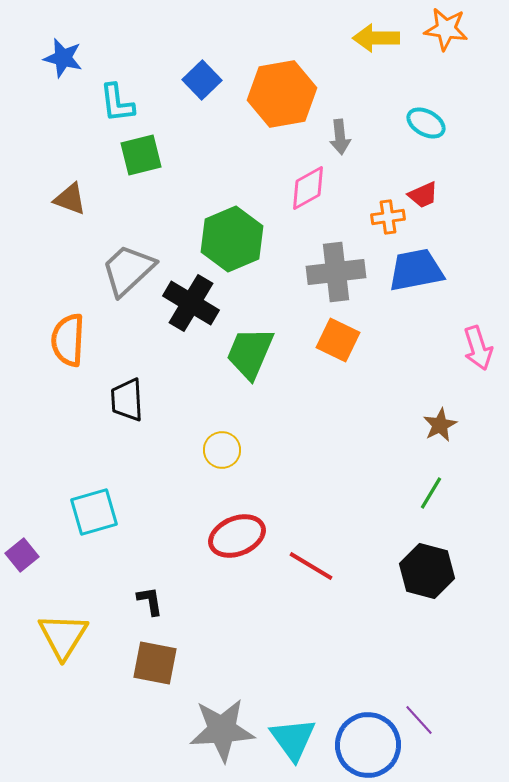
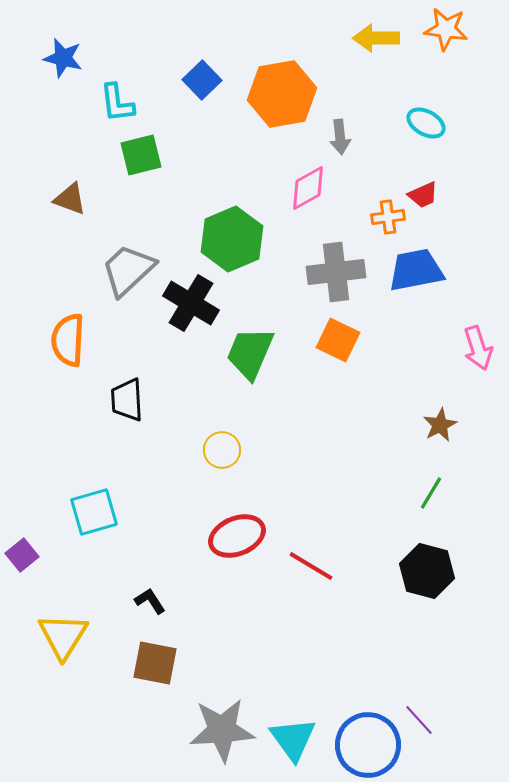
black L-shape: rotated 24 degrees counterclockwise
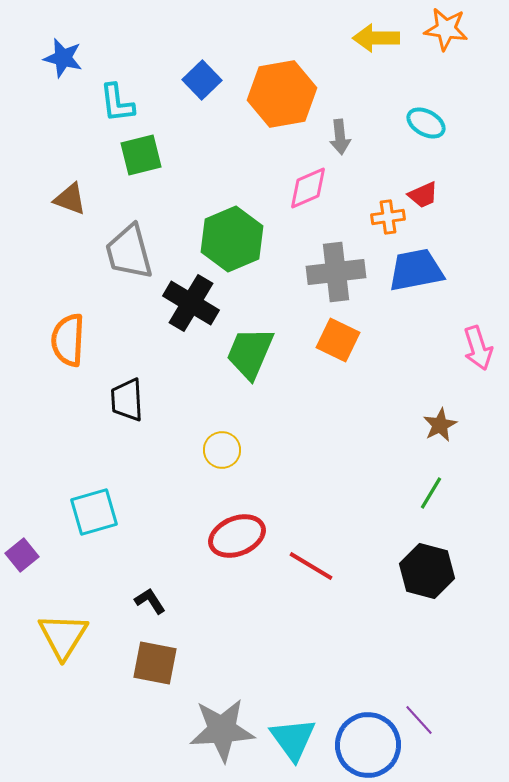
pink diamond: rotated 6 degrees clockwise
gray trapezoid: moved 1 px right, 18 px up; rotated 62 degrees counterclockwise
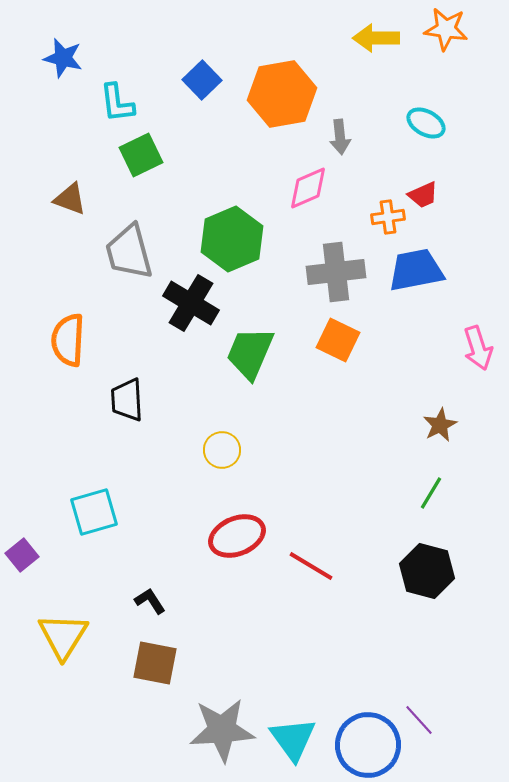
green square: rotated 12 degrees counterclockwise
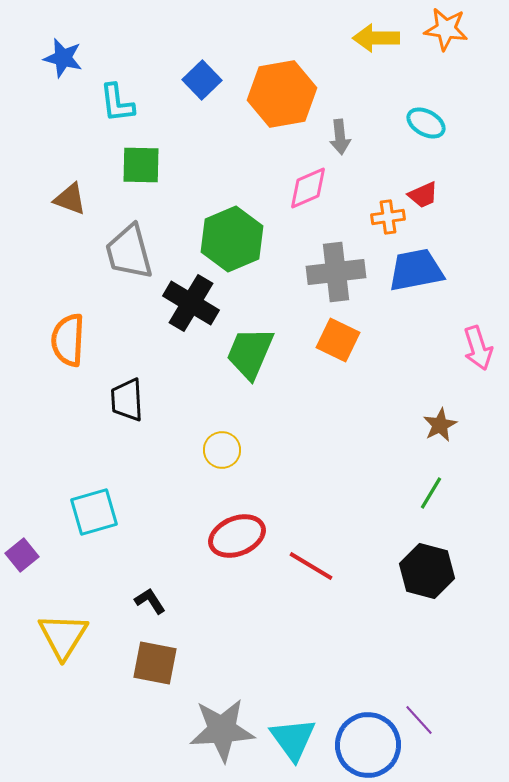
green square: moved 10 px down; rotated 27 degrees clockwise
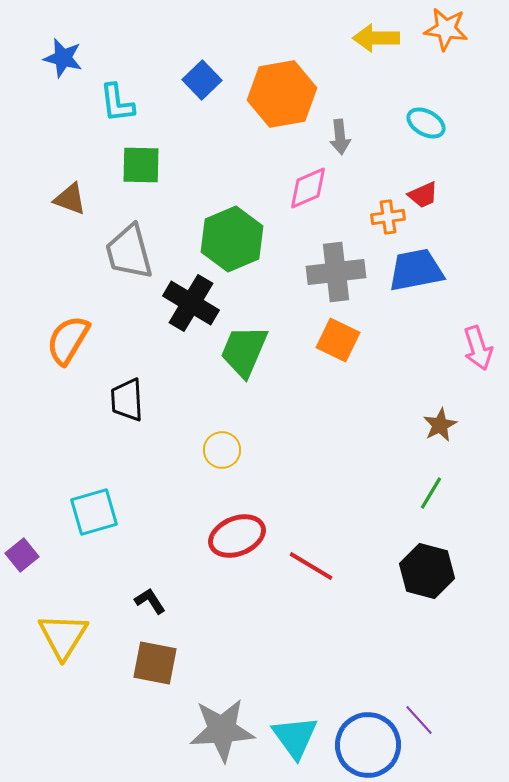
orange semicircle: rotated 28 degrees clockwise
green trapezoid: moved 6 px left, 2 px up
cyan triangle: moved 2 px right, 2 px up
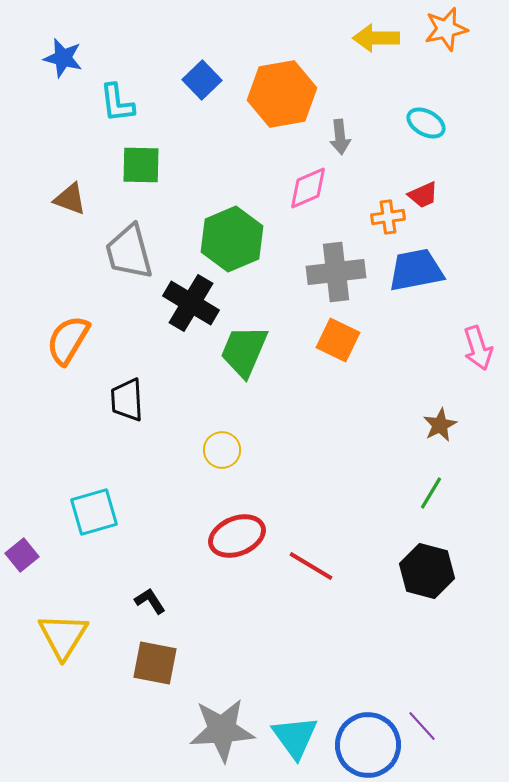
orange star: rotated 21 degrees counterclockwise
purple line: moved 3 px right, 6 px down
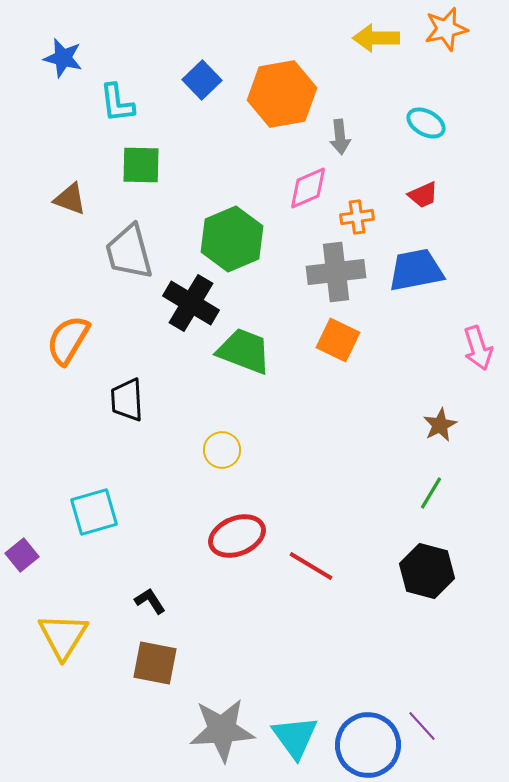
orange cross: moved 31 px left
green trapezoid: rotated 88 degrees clockwise
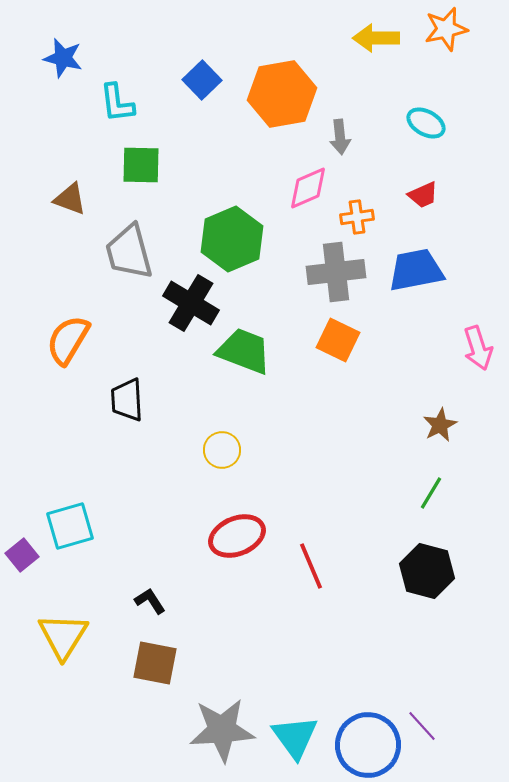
cyan square: moved 24 px left, 14 px down
red line: rotated 36 degrees clockwise
